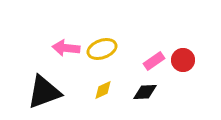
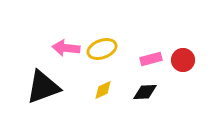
pink rectangle: moved 3 px left, 2 px up; rotated 20 degrees clockwise
black triangle: moved 1 px left, 5 px up
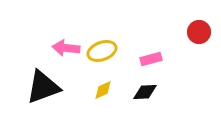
yellow ellipse: moved 2 px down
red circle: moved 16 px right, 28 px up
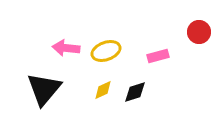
yellow ellipse: moved 4 px right
pink rectangle: moved 7 px right, 3 px up
black triangle: moved 1 px right, 2 px down; rotated 30 degrees counterclockwise
black diamond: moved 10 px left; rotated 15 degrees counterclockwise
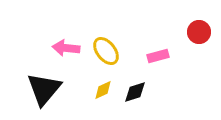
yellow ellipse: rotated 72 degrees clockwise
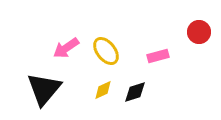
pink arrow: rotated 40 degrees counterclockwise
